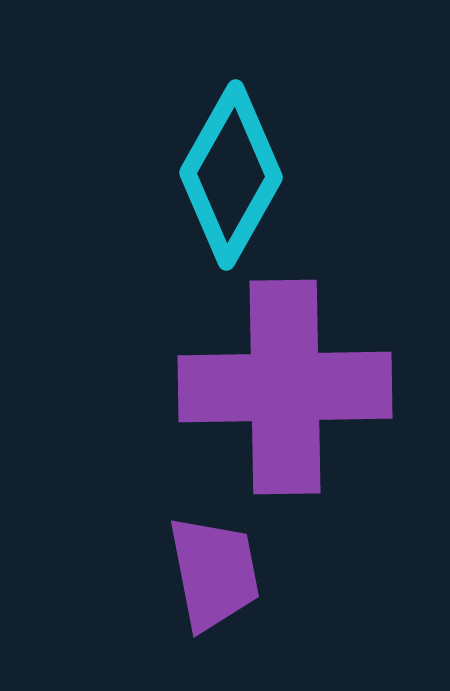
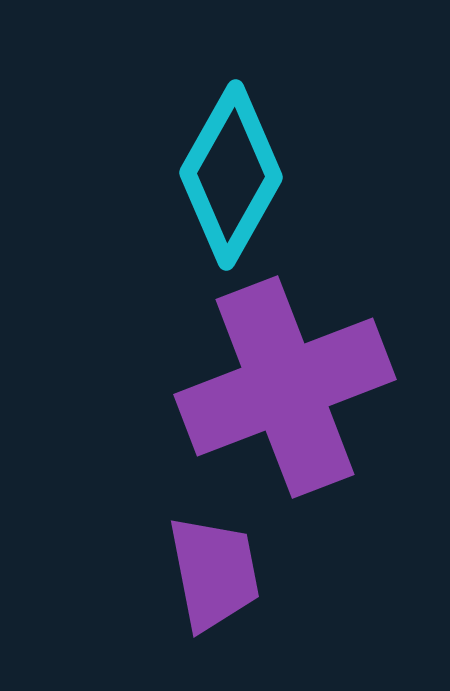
purple cross: rotated 20 degrees counterclockwise
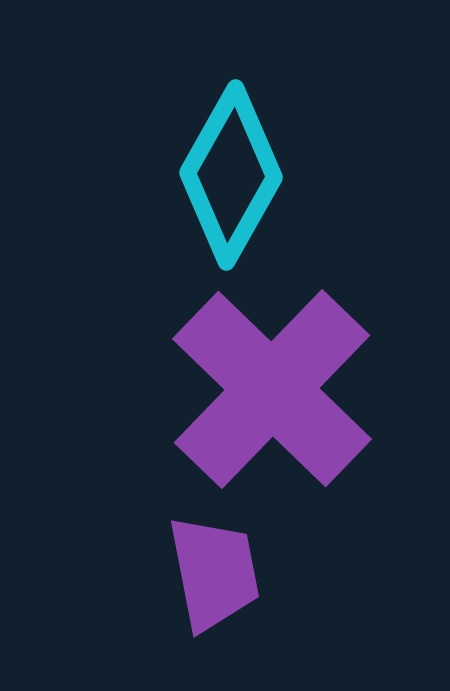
purple cross: moved 13 px left, 2 px down; rotated 25 degrees counterclockwise
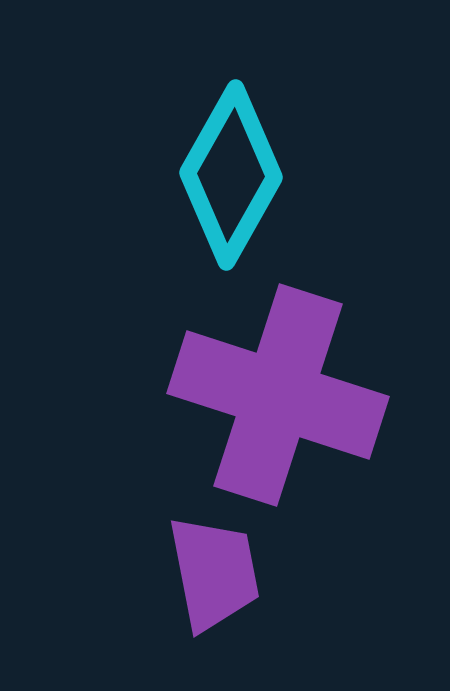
purple cross: moved 6 px right, 6 px down; rotated 26 degrees counterclockwise
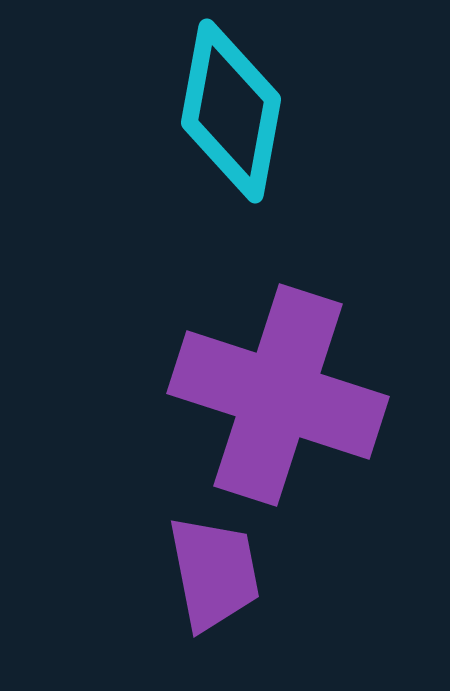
cyan diamond: moved 64 px up; rotated 19 degrees counterclockwise
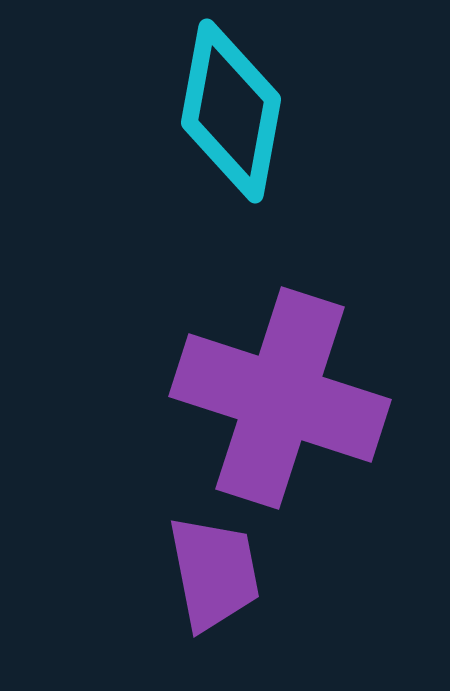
purple cross: moved 2 px right, 3 px down
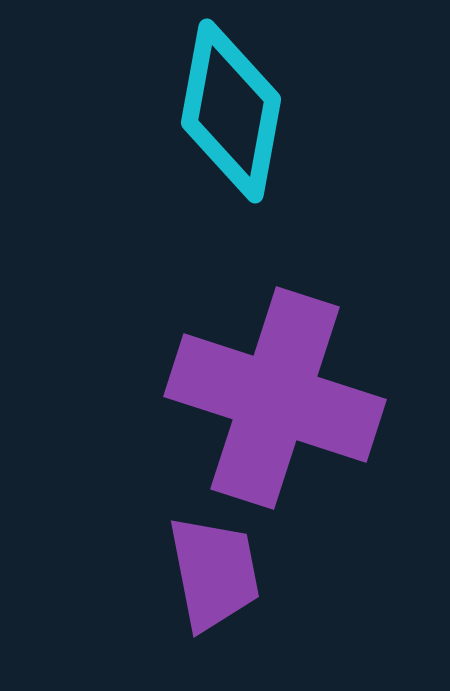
purple cross: moved 5 px left
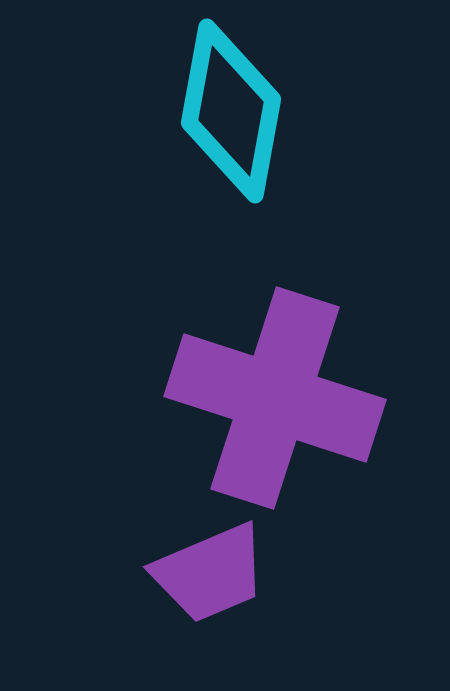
purple trapezoid: moved 4 px left; rotated 78 degrees clockwise
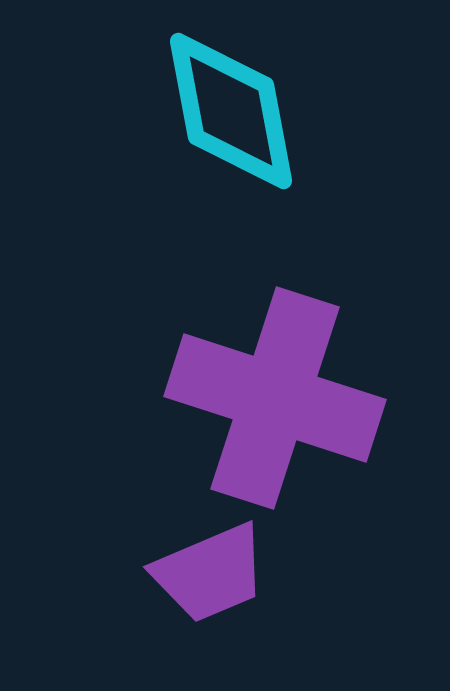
cyan diamond: rotated 21 degrees counterclockwise
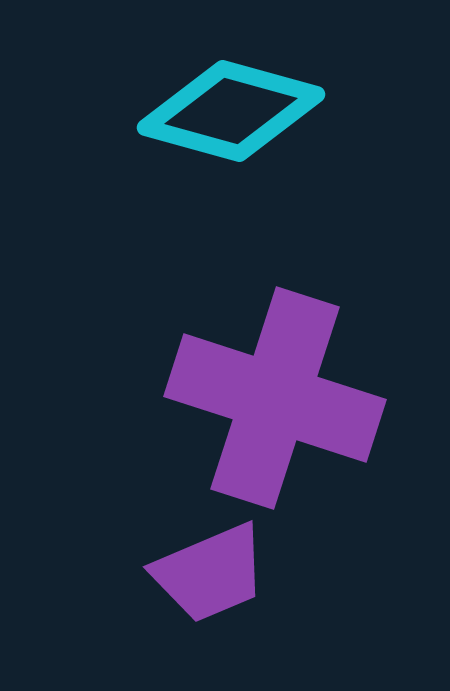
cyan diamond: rotated 64 degrees counterclockwise
